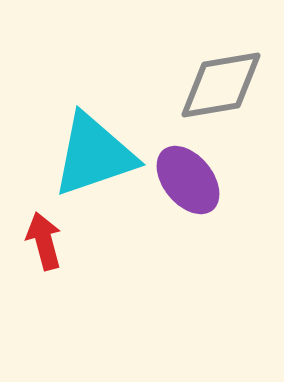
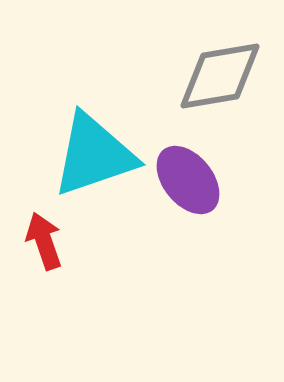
gray diamond: moved 1 px left, 9 px up
red arrow: rotated 4 degrees counterclockwise
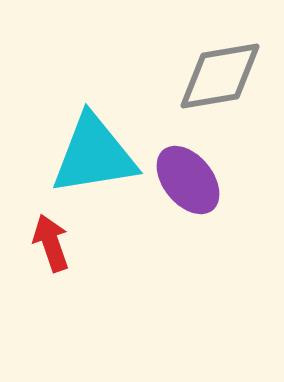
cyan triangle: rotated 10 degrees clockwise
red arrow: moved 7 px right, 2 px down
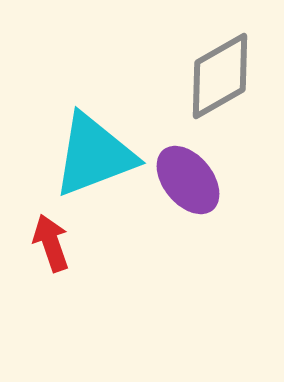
gray diamond: rotated 20 degrees counterclockwise
cyan triangle: rotated 12 degrees counterclockwise
